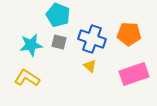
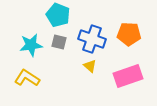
pink rectangle: moved 6 px left, 2 px down
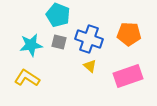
blue cross: moved 3 px left
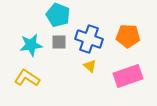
orange pentagon: moved 1 px left, 2 px down
gray square: rotated 14 degrees counterclockwise
